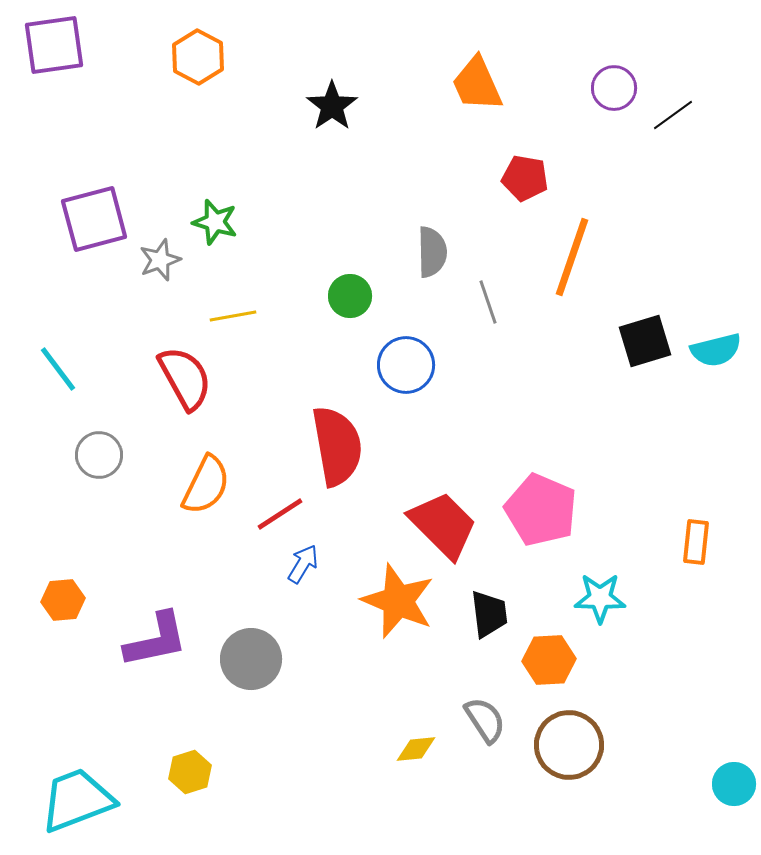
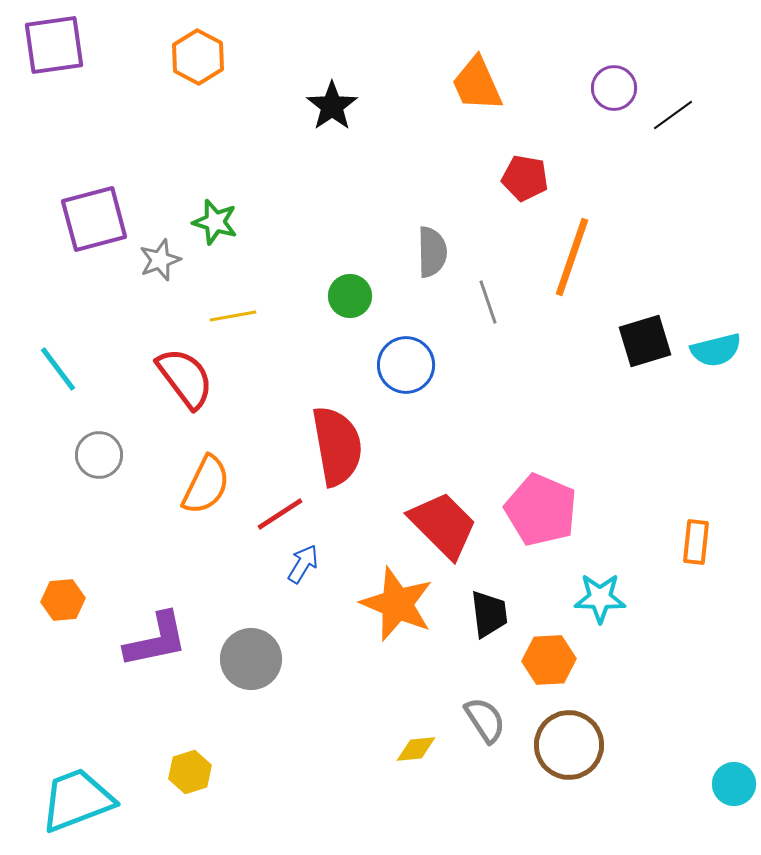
red semicircle at (185, 378): rotated 8 degrees counterclockwise
orange star at (398, 601): moved 1 px left, 3 px down
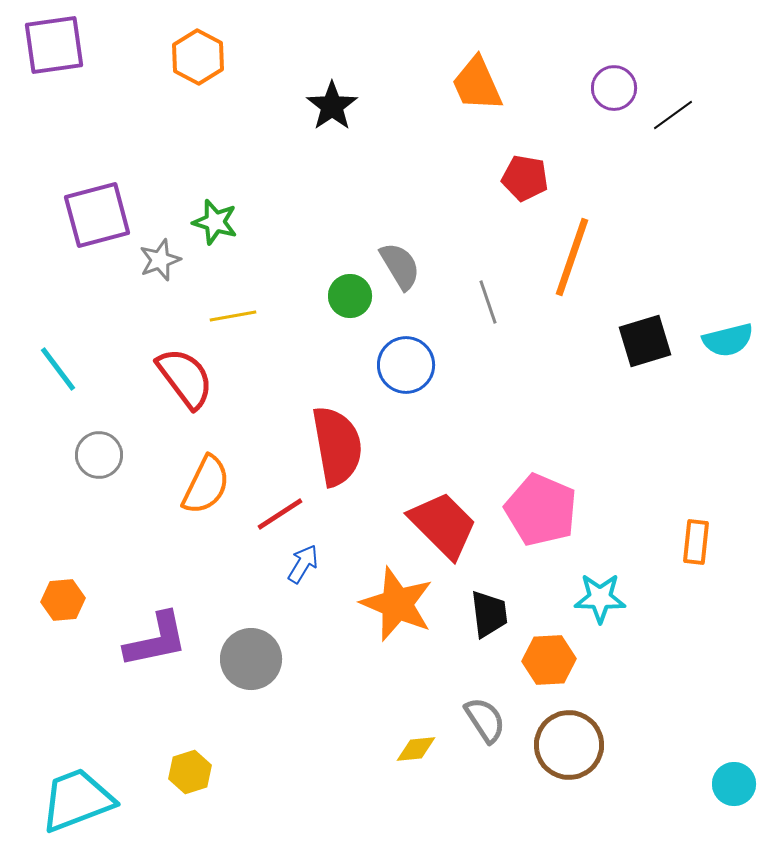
purple square at (94, 219): moved 3 px right, 4 px up
gray semicircle at (432, 252): moved 32 px left, 14 px down; rotated 30 degrees counterclockwise
cyan semicircle at (716, 350): moved 12 px right, 10 px up
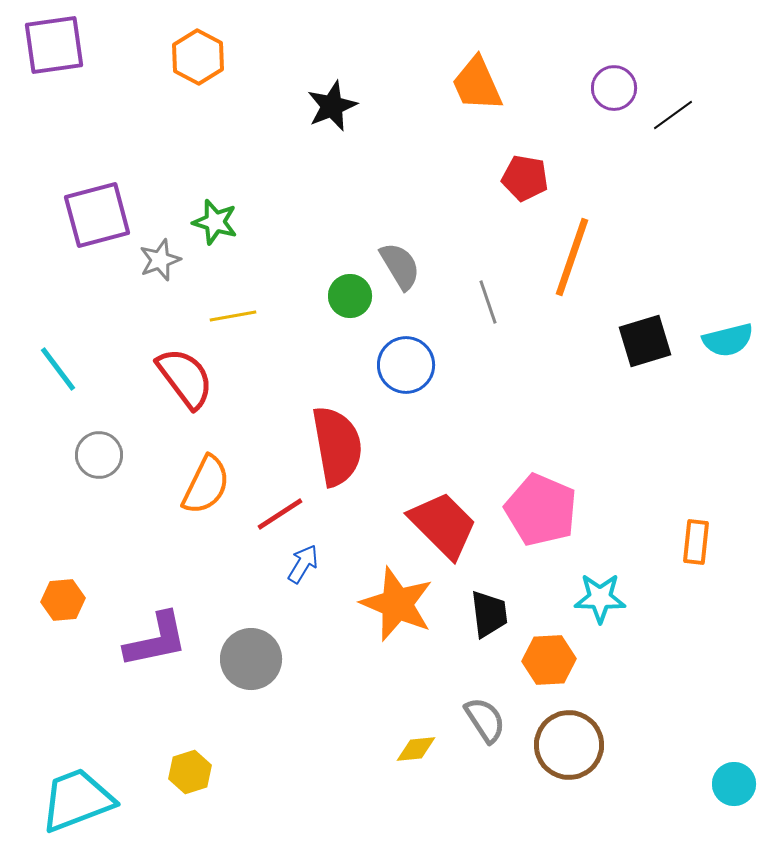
black star at (332, 106): rotated 12 degrees clockwise
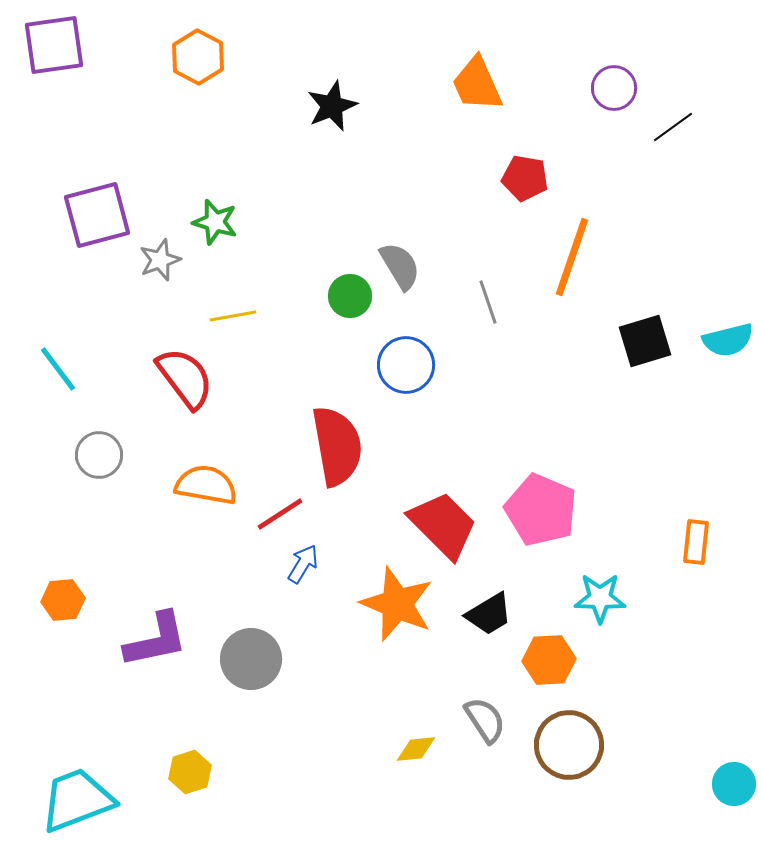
black line at (673, 115): moved 12 px down
orange semicircle at (206, 485): rotated 106 degrees counterclockwise
black trapezoid at (489, 614): rotated 66 degrees clockwise
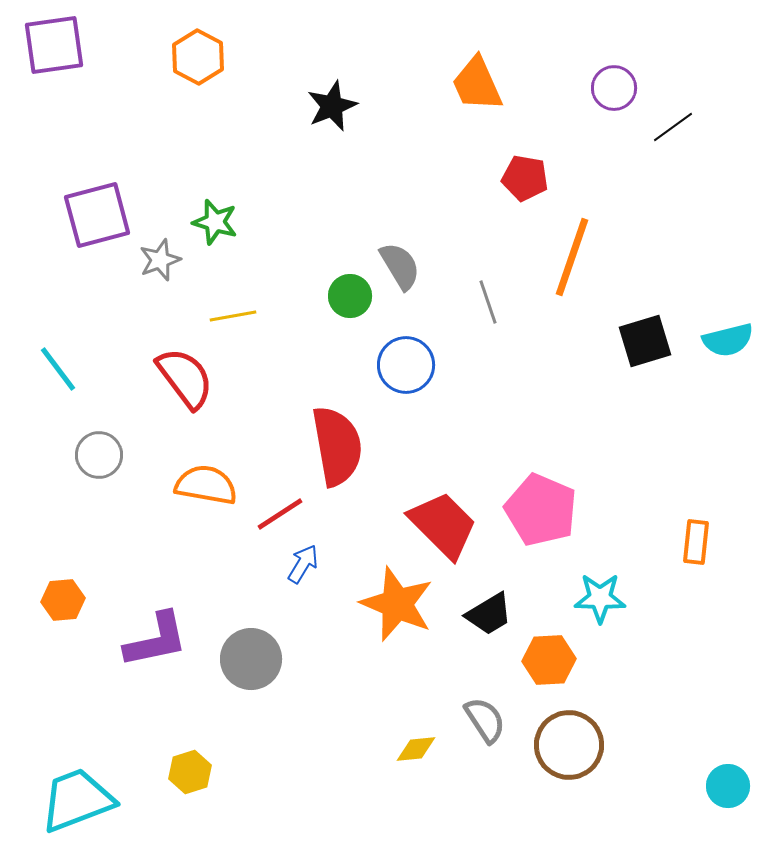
cyan circle at (734, 784): moved 6 px left, 2 px down
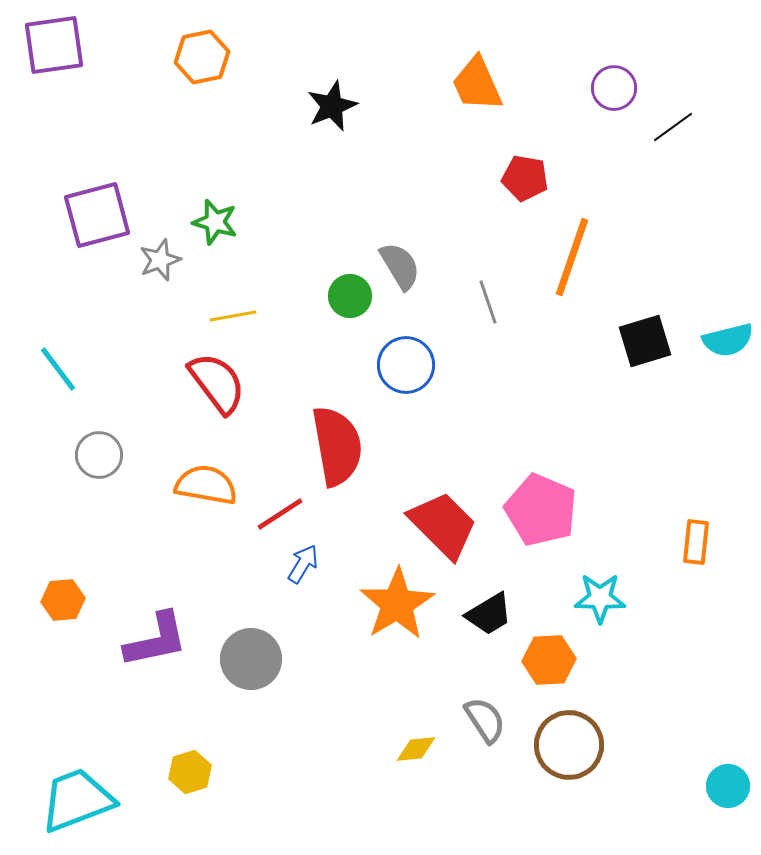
orange hexagon at (198, 57): moved 4 px right; rotated 20 degrees clockwise
red semicircle at (185, 378): moved 32 px right, 5 px down
orange star at (397, 604): rotated 18 degrees clockwise
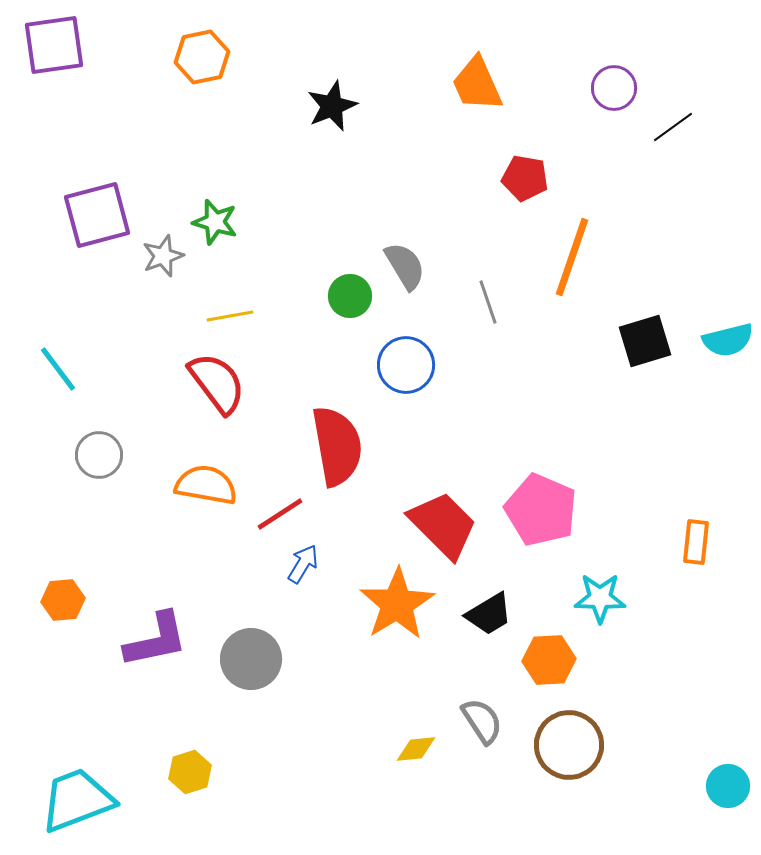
gray star at (160, 260): moved 3 px right, 4 px up
gray semicircle at (400, 266): moved 5 px right
yellow line at (233, 316): moved 3 px left
gray semicircle at (485, 720): moved 3 px left, 1 px down
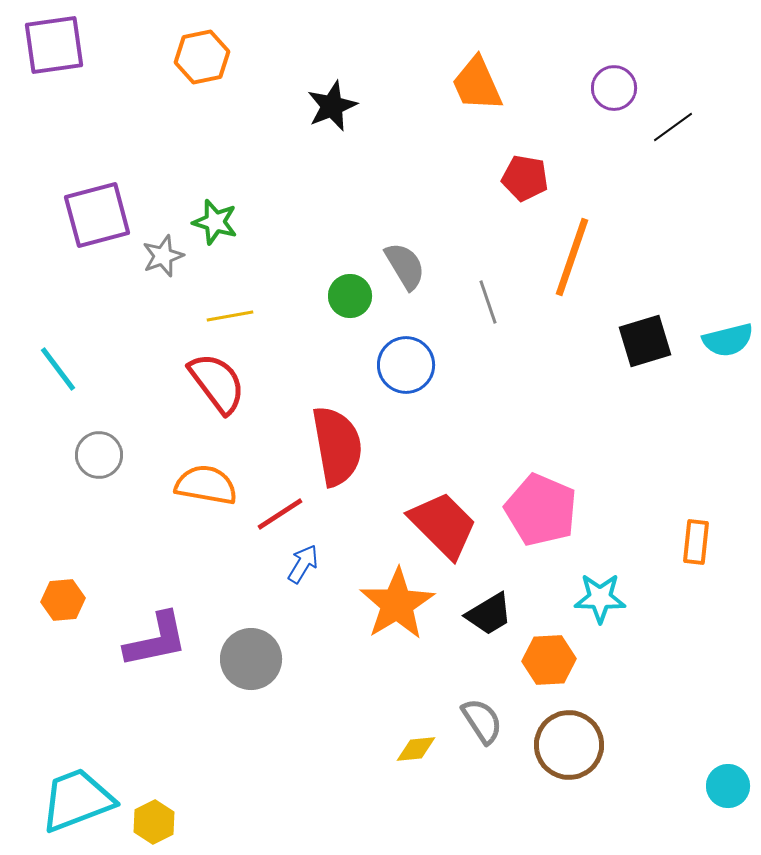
yellow hexagon at (190, 772): moved 36 px left, 50 px down; rotated 9 degrees counterclockwise
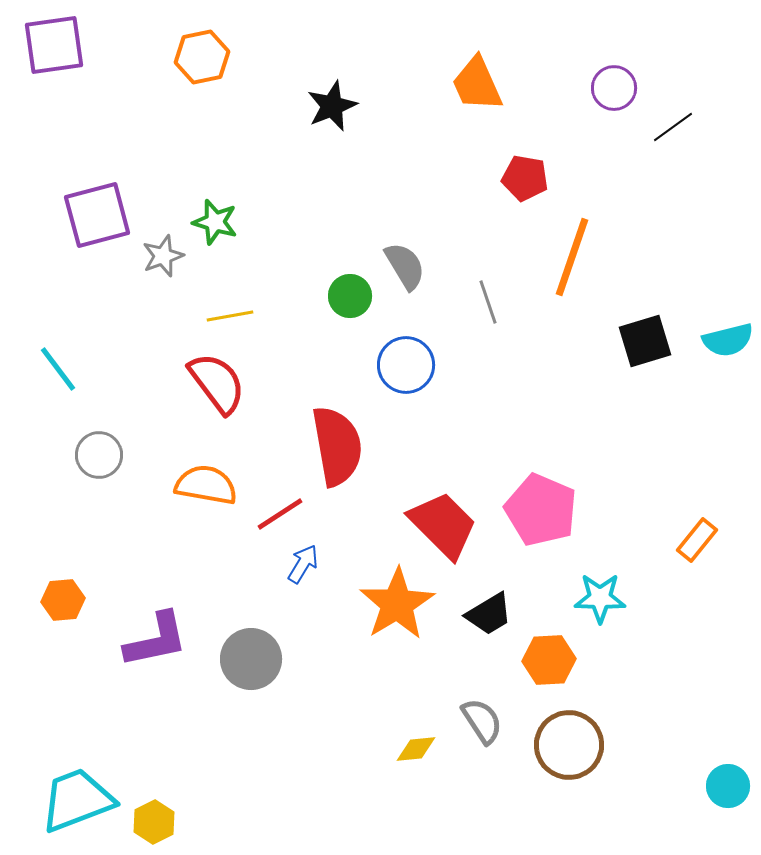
orange rectangle at (696, 542): moved 1 px right, 2 px up; rotated 33 degrees clockwise
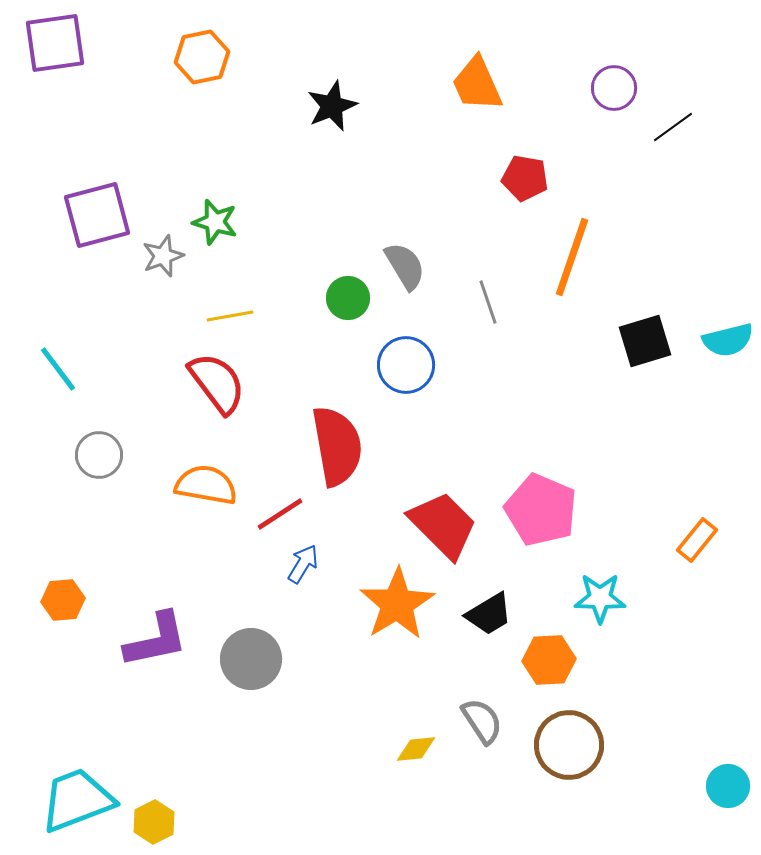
purple square at (54, 45): moved 1 px right, 2 px up
green circle at (350, 296): moved 2 px left, 2 px down
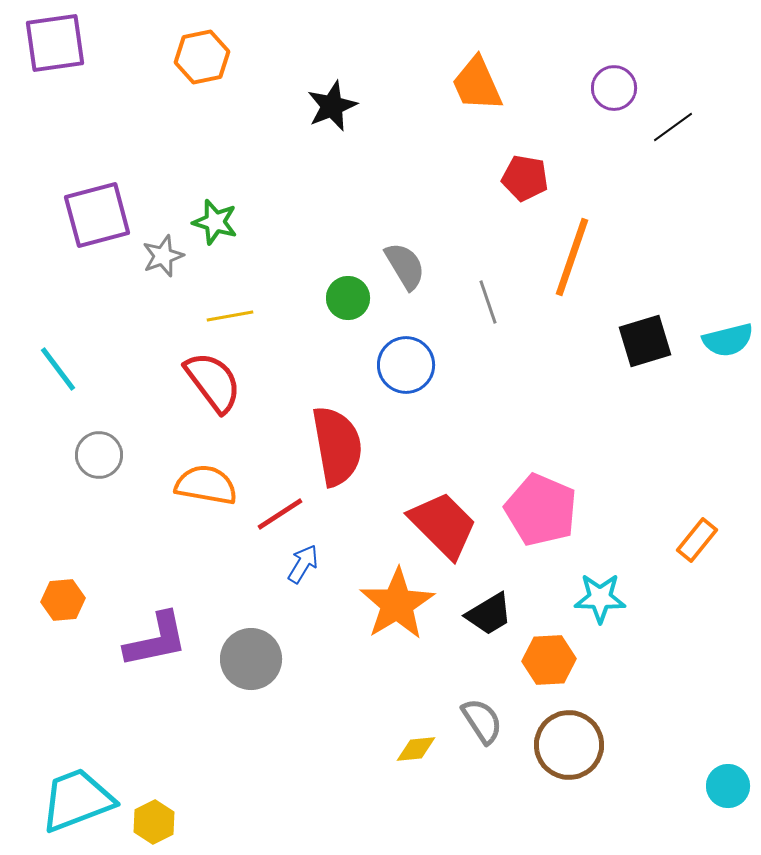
red semicircle at (217, 383): moved 4 px left, 1 px up
